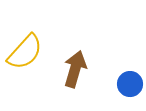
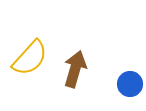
yellow semicircle: moved 5 px right, 6 px down
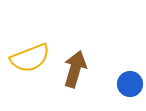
yellow semicircle: rotated 27 degrees clockwise
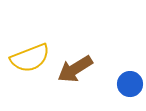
brown arrow: rotated 138 degrees counterclockwise
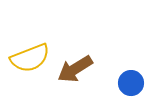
blue circle: moved 1 px right, 1 px up
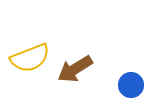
blue circle: moved 2 px down
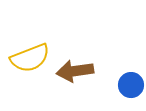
brown arrow: moved 2 px down; rotated 24 degrees clockwise
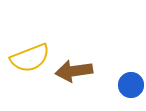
brown arrow: moved 1 px left
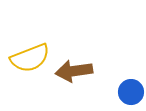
blue circle: moved 7 px down
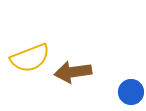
brown arrow: moved 1 px left, 1 px down
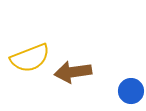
blue circle: moved 1 px up
